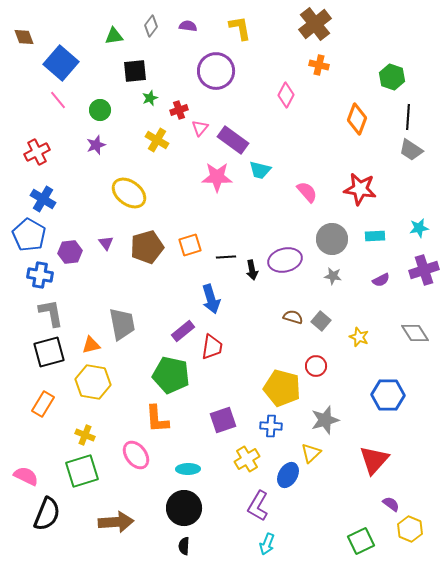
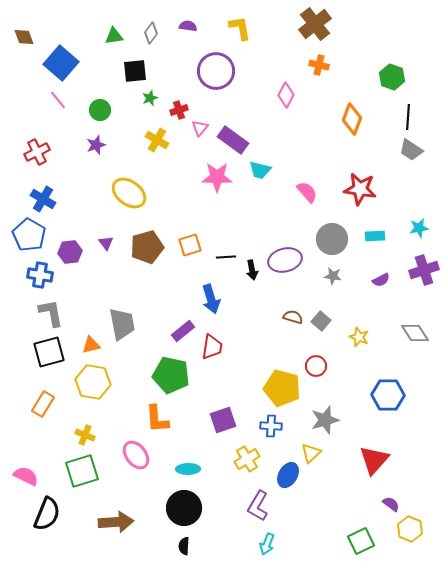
gray diamond at (151, 26): moved 7 px down
orange diamond at (357, 119): moved 5 px left
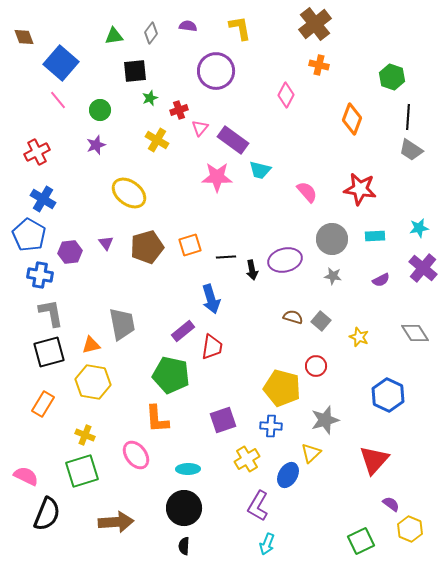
purple cross at (424, 270): moved 1 px left, 2 px up; rotated 32 degrees counterclockwise
blue hexagon at (388, 395): rotated 24 degrees clockwise
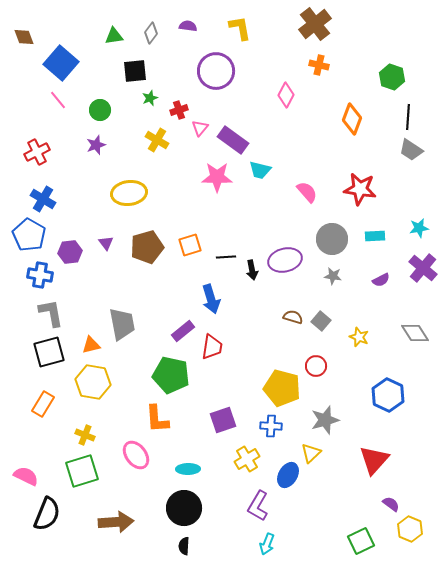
yellow ellipse at (129, 193): rotated 44 degrees counterclockwise
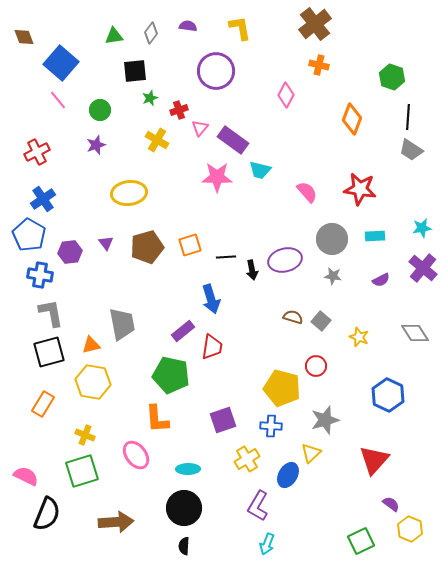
blue cross at (43, 199): rotated 25 degrees clockwise
cyan star at (419, 228): moved 3 px right
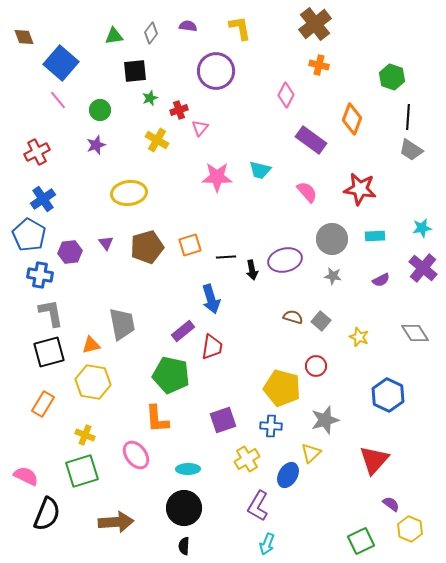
purple rectangle at (233, 140): moved 78 px right
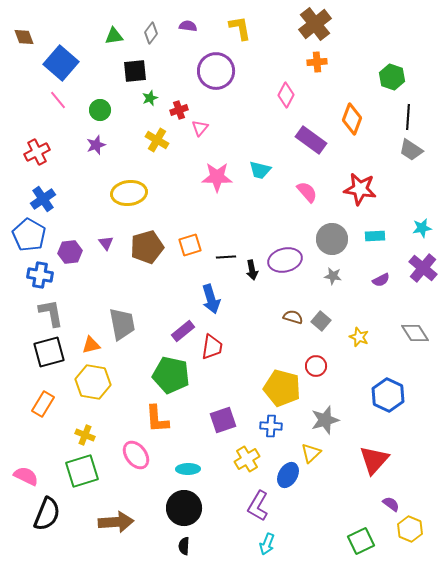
orange cross at (319, 65): moved 2 px left, 3 px up; rotated 18 degrees counterclockwise
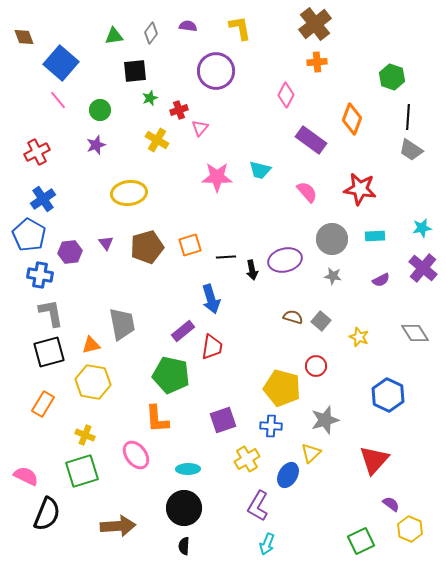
brown arrow at (116, 522): moved 2 px right, 4 px down
